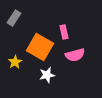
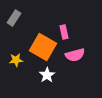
orange square: moved 3 px right
yellow star: moved 1 px right, 2 px up; rotated 24 degrees clockwise
white star: rotated 21 degrees counterclockwise
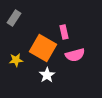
orange square: moved 1 px down
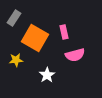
orange square: moved 8 px left, 10 px up
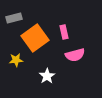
gray rectangle: rotated 42 degrees clockwise
orange square: rotated 24 degrees clockwise
white star: moved 1 px down
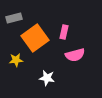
pink rectangle: rotated 24 degrees clockwise
white star: moved 2 px down; rotated 28 degrees counterclockwise
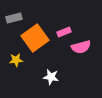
pink rectangle: rotated 56 degrees clockwise
pink semicircle: moved 6 px right, 8 px up
white star: moved 4 px right, 1 px up
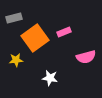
pink semicircle: moved 5 px right, 10 px down
white star: moved 1 px left, 1 px down
